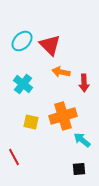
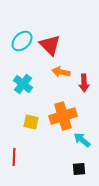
red line: rotated 30 degrees clockwise
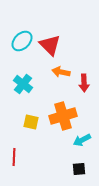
cyan arrow: rotated 66 degrees counterclockwise
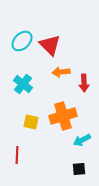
orange arrow: rotated 18 degrees counterclockwise
red line: moved 3 px right, 2 px up
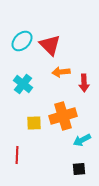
yellow square: moved 3 px right, 1 px down; rotated 14 degrees counterclockwise
